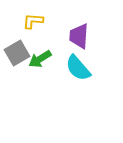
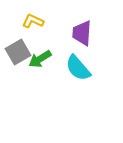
yellow L-shape: rotated 20 degrees clockwise
purple trapezoid: moved 3 px right, 3 px up
gray square: moved 1 px right, 1 px up
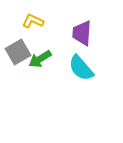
cyan semicircle: moved 3 px right
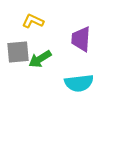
purple trapezoid: moved 1 px left, 6 px down
gray square: rotated 25 degrees clockwise
cyan semicircle: moved 2 px left, 15 px down; rotated 56 degrees counterclockwise
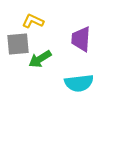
gray square: moved 8 px up
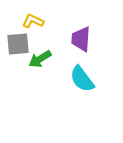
cyan semicircle: moved 3 px right, 4 px up; rotated 60 degrees clockwise
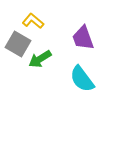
yellow L-shape: rotated 15 degrees clockwise
purple trapezoid: moved 2 px right, 1 px up; rotated 24 degrees counterclockwise
gray square: rotated 35 degrees clockwise
